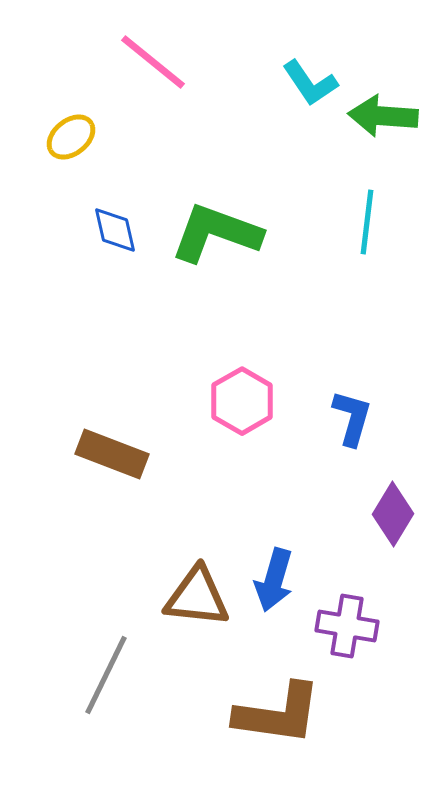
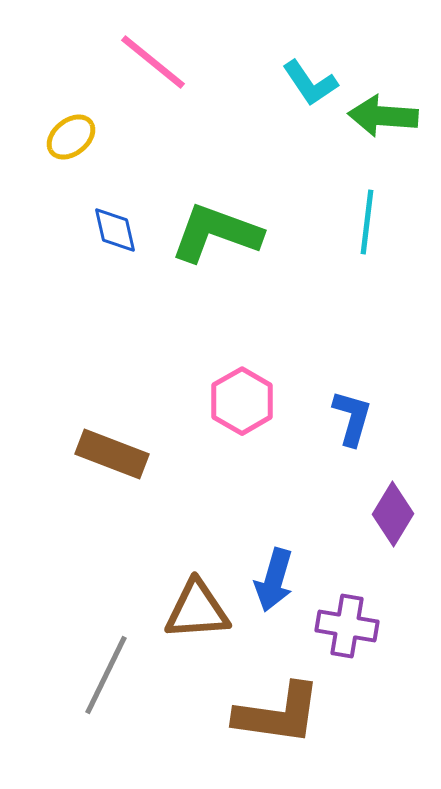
brown triangle: moved 13 px down; rotated 10 degrees counterclockwise
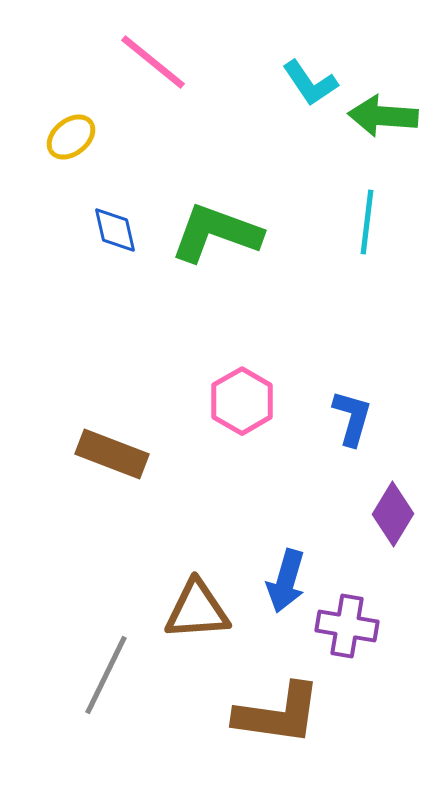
blue arrow: moved 12 px right, 1 px down
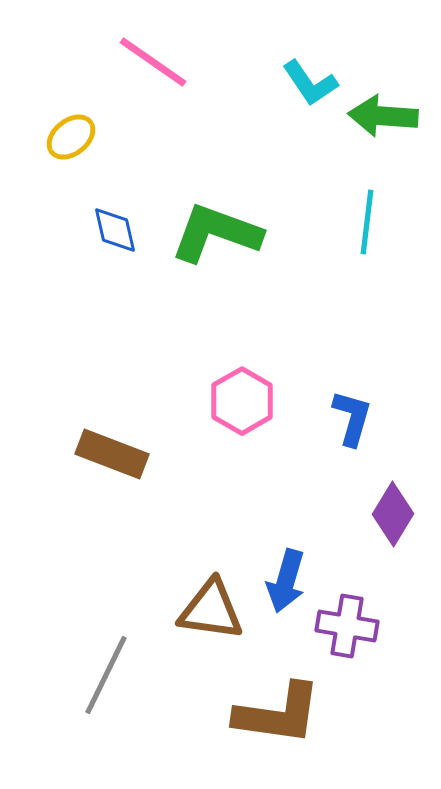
pink line: rotated 4 degrees counterclockwise
brown triangle: moved 14 px right; rotated 12 degrees clockwise
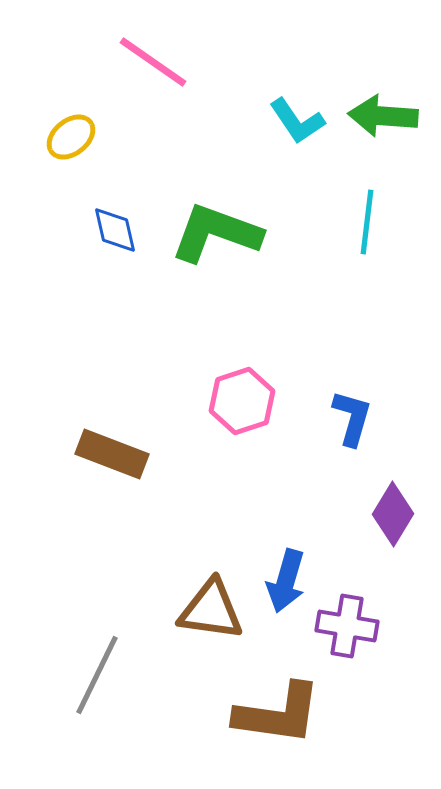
cyan L-shape: moved 13 px left, 38 px down
pink hexagon: rotated 12 degrees clockwise
gray line: moved 9 px left
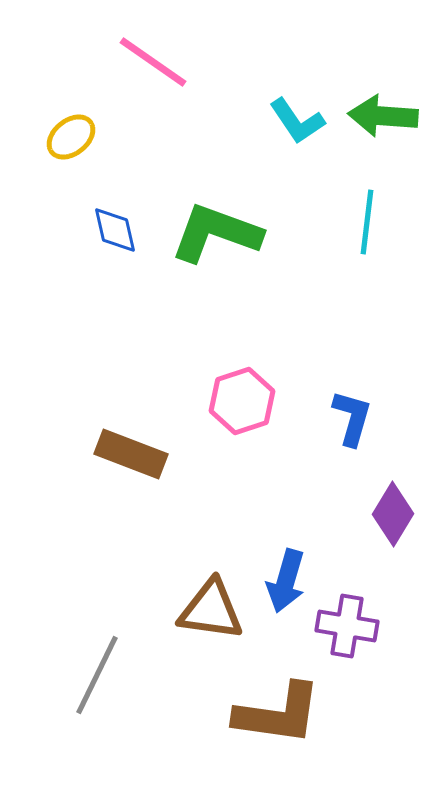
brown rectangle: moved 19 px right
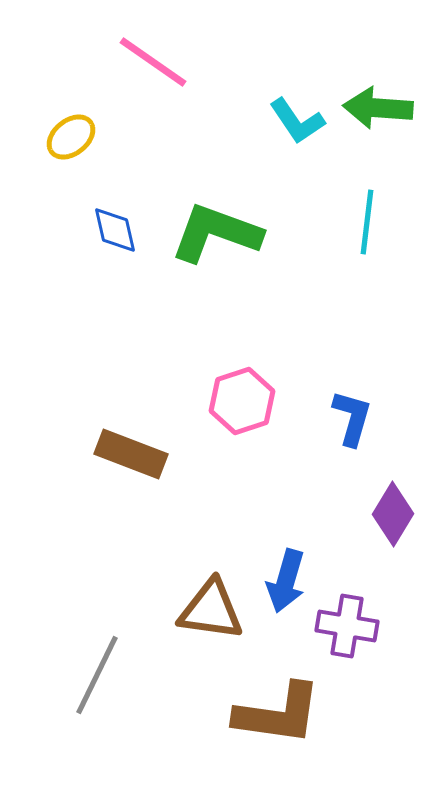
green arrow: moved 5 px left, 8 px up
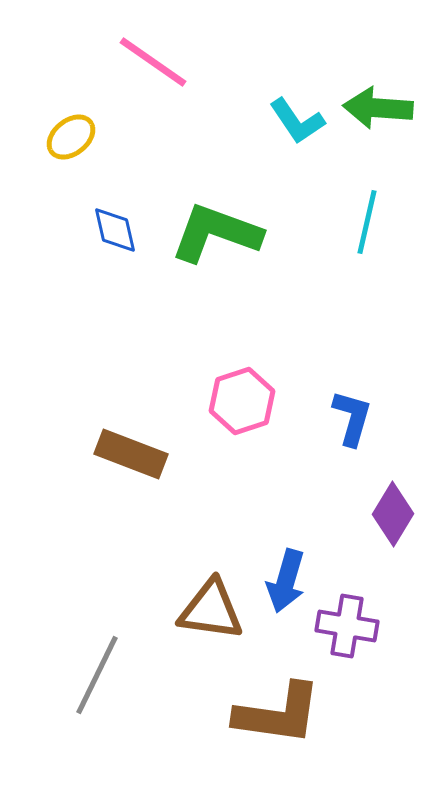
cyan line: rotated 6 degrees clockwise
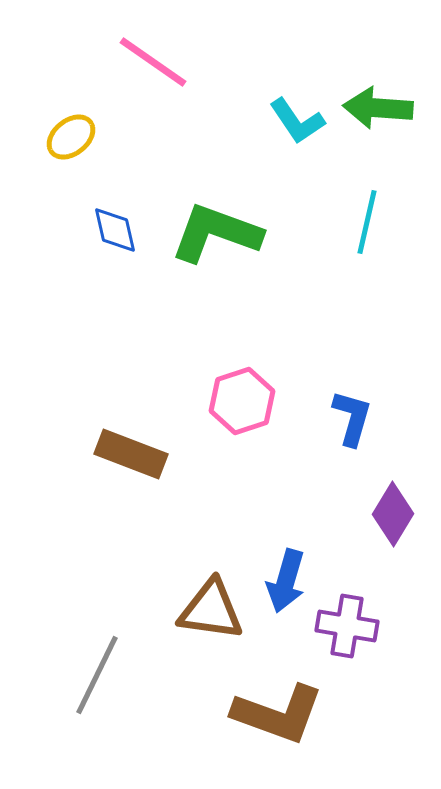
brown L-shape: rotated 12 degrees clockwise
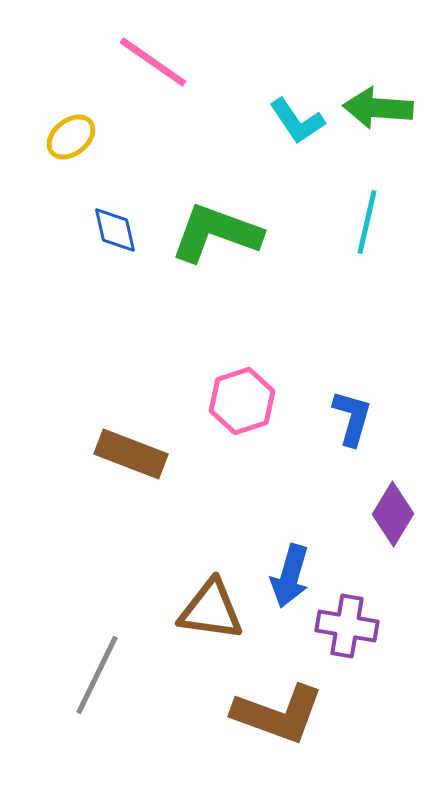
blue arrow: moved 4 px right, 5 px up
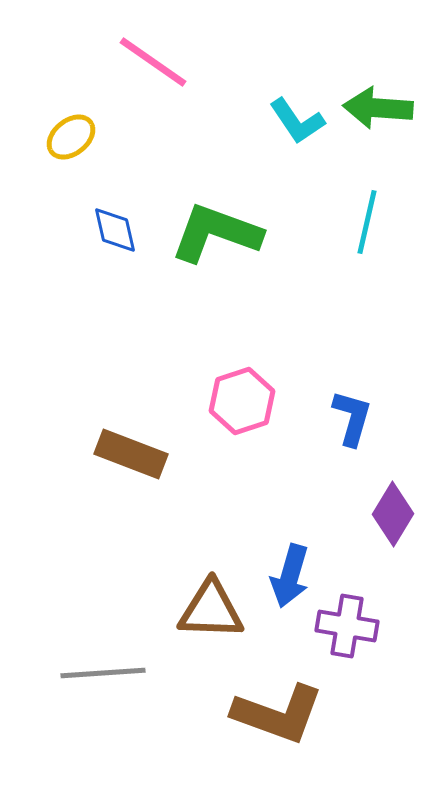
brown triangle: rotated 6 degrees counterclockwise
gray line: moved 6 px right, 2 px up; rotated 60 degrees clockwise
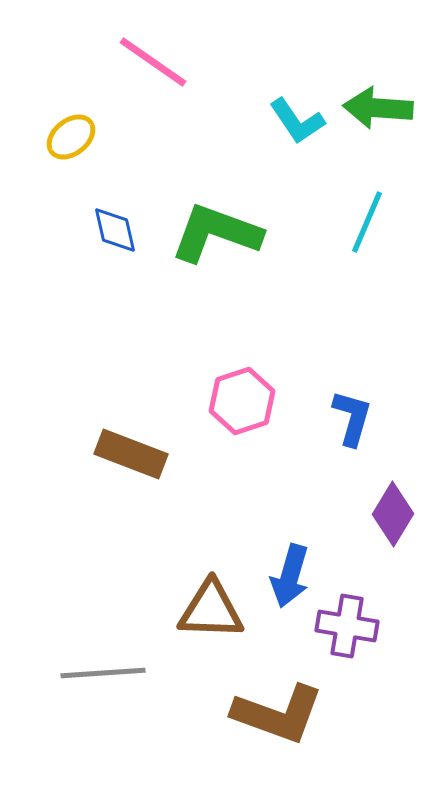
cyan line: rotated 10 degrees clockwise
